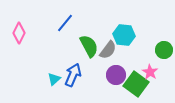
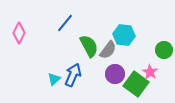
purple circle: moved 1 px left, 1 px up
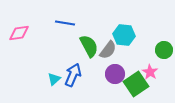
blue line: rotated 60 degrees clockwise
pink diamond: rotated 55 degrees clockwise
green square: rotated 20 degrees clockwise
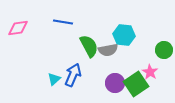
blue line: moved 2 px left, 1 px up
pink diamond: moved 1 px left, 5 px up
gray semicircle: rotated 42 degrees clockwise
purple circle: moved 9 px down
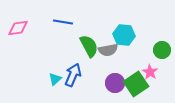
green circle: moved 2 px left
cyan triangle: moved 1 px right
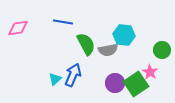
green semicircle: moved 3 px left, 2 px up
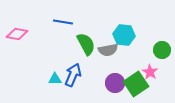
pink diamond: moved 1 px left, 6 px down; rotated 20 degrees clockwise
cyan triangle: rotated 40 degrees clockwise
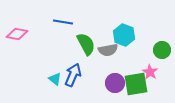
cyan hexagon: rotated 15 degrees clockwise
cyan triangle: rotated 40 degrees clockwise
green square: rotated 25 degrees clockwise
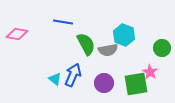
green circle: moved 2 px up
purple circle: moved 11 px left
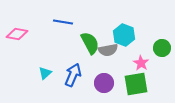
green semicircle: moved 4 px right, 1 px up
pink star: moved 9 px left, 9 px up
cyan triangle: moved 10 px left, 6 px up; rotated 40 degrees clockwise
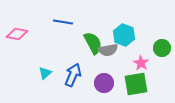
green semicircle: moved 3 px right
